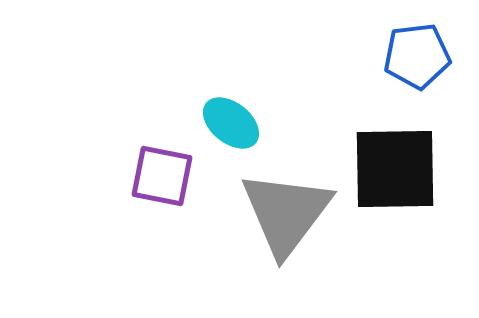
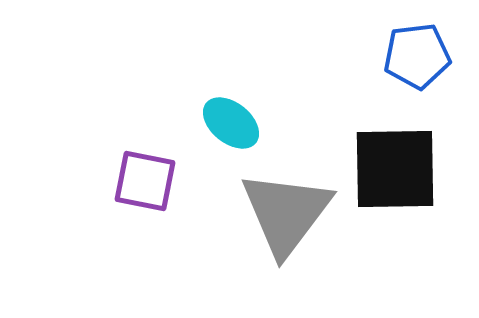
purple square: moved 17 px left, 5 px down
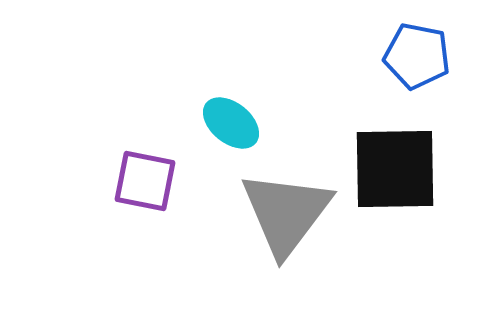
blue pentagon: rotated 18 degrees clockwise
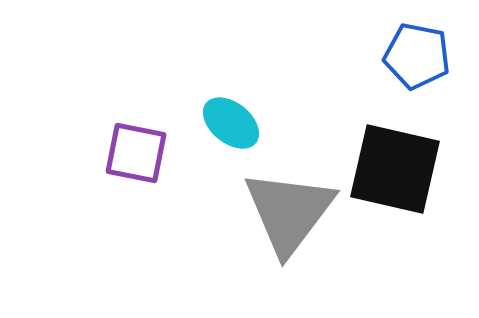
black square: rotated 14 degrees clockwise
purple square: moved 9 px left, 28 px up
gray triangle: moved 3 px right, 1 px up
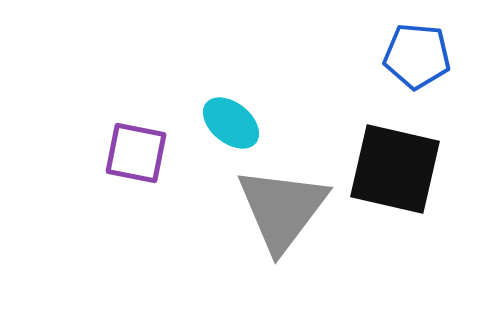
blue pentagon: rotated 6 degrees counterclockwise
gray triangle: moved 7 px left, 3 px up
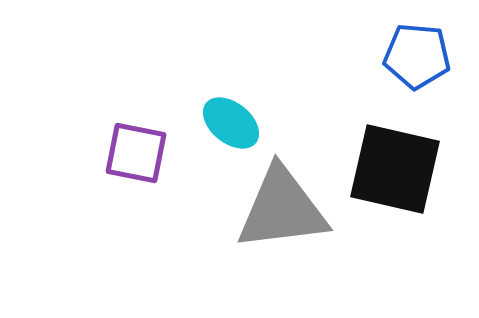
gray triangle: rotated 46 degrees clockwise
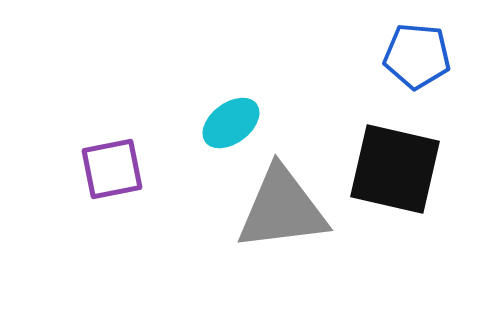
cyan ellipse: rotated 76 degrees counterclockwise
purple square: moved 24 px left, 16 px down; rotated 22 degrees counterclockwise
